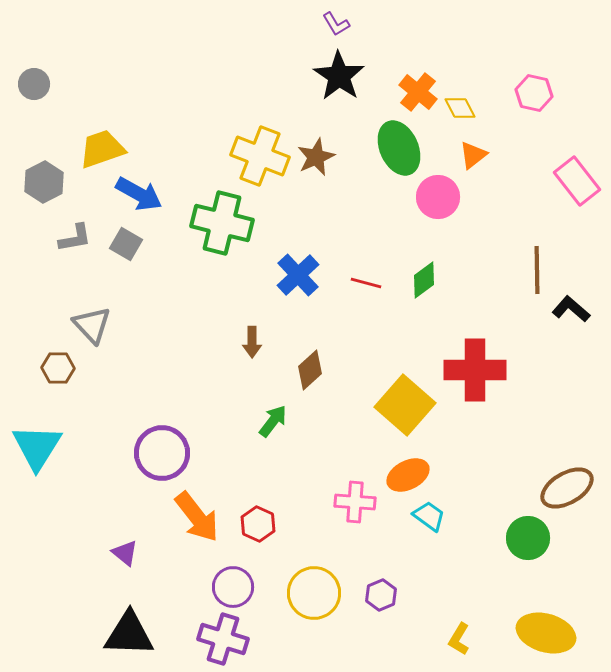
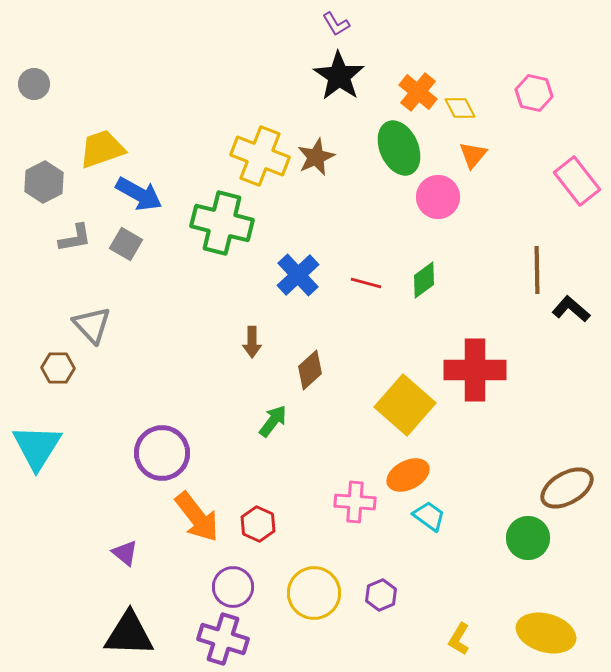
orange triangle at (473, 155): rotated 12 degrees counterclockwise
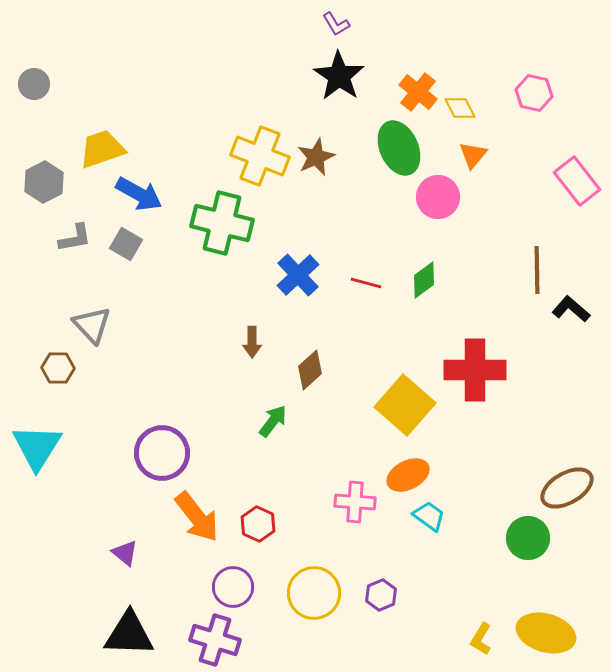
purple cross at (223, 639): moved 8 px left, 1 px down
yellow L-shape at (459, 639): moved 22 px right
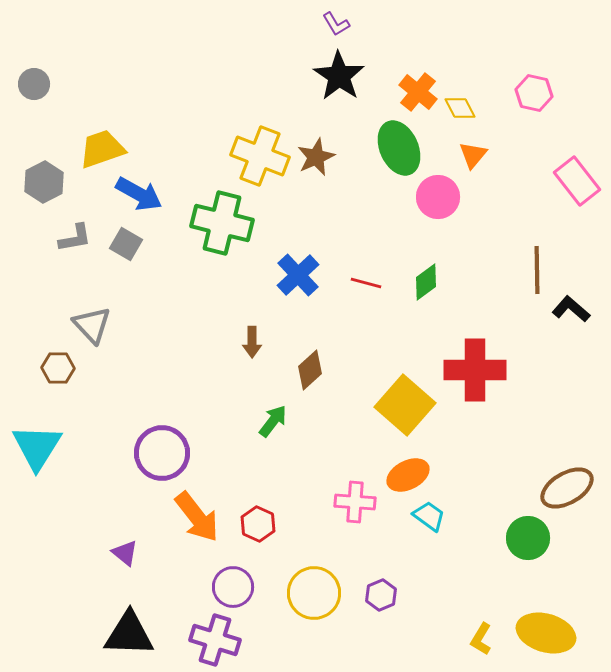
green diamond at (424, 280): moved 2 px right, 2 px down
